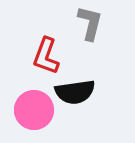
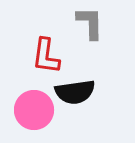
gray L-shape: rotated 15 degrees counterclockwise
red L-shape: rotated 12 degrees counterclockwise
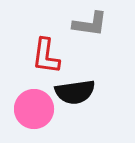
gray L-shape: moved 1 px down; rotated 99 degrees clockwise
pink circle: moved 1 px up
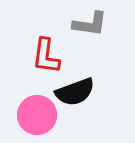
black semicircle: rotated 12 degrees counterclockwise
pink circle: moved 3 px right, 6 px down
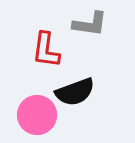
red L-shape: moved 6 px up
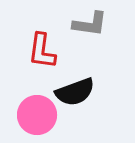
red L-shape: moved 4 px left, 1 px down
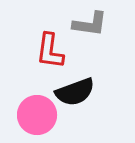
red L-shape: moved 8 px right
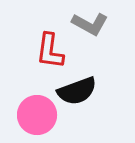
gray L-shape: rotated 21 degrees clockwise
black semicircle: moved 2 px right, 1 px up
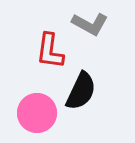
black semicircle: moved 4 px right; rotated 45 degrees counterclockwise
pink circle: moved 2 px up
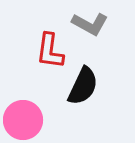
black semicircle: moved 2 px right, 5 px up
pink circle: moved 14 px left, 7 px down
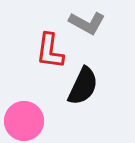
gray L-shape: moved 3 px left, 1 px up
pink circle: moved 1 px right, 1 px down
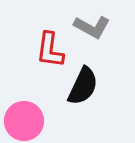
gray L-shape: moved 5 px right, 4 px down
red L-shape: moved 1 px up
